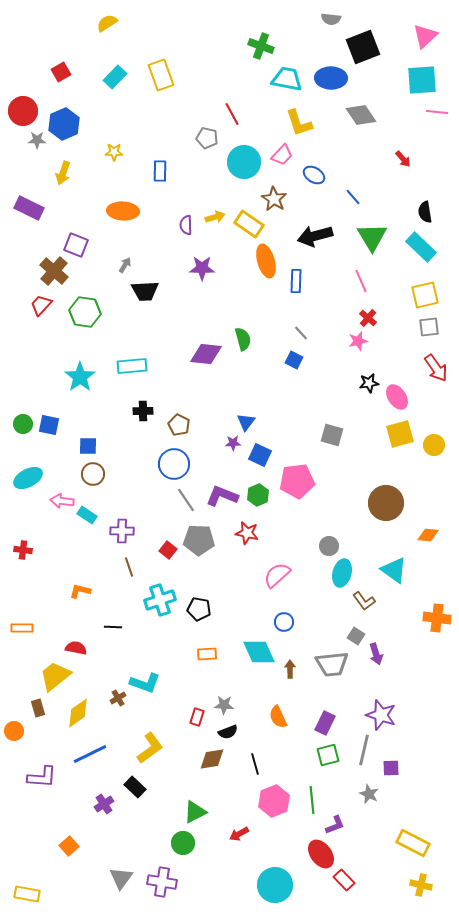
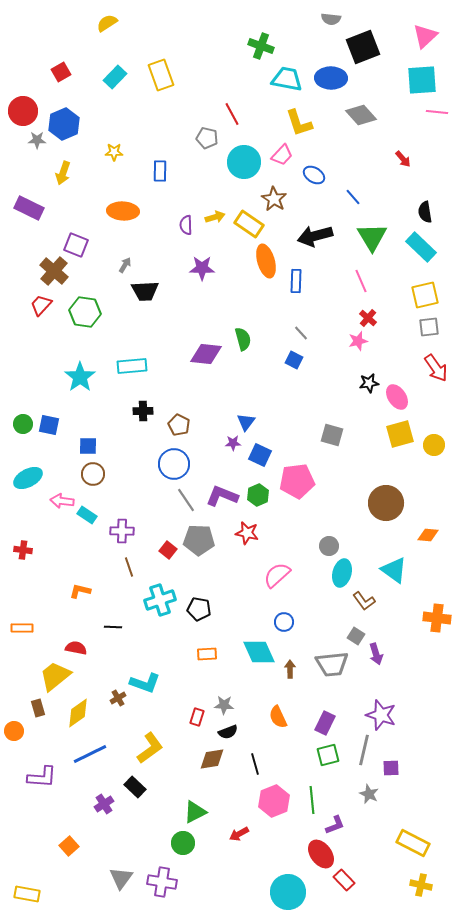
gray diamond at (361, 115): rotated 8 degrees counterclockwise
cyan circle at (275, 885): moved 13 px right, 7 px down
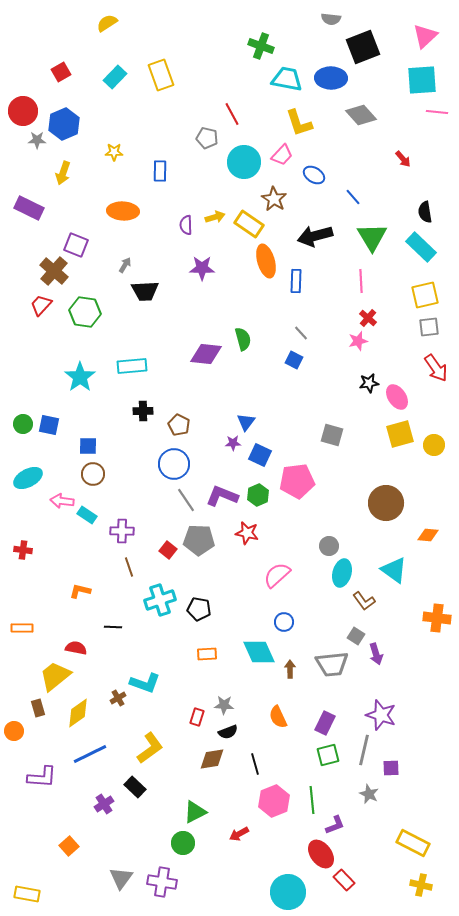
pink line at (361, 281): rotated 20 degrees clockwise
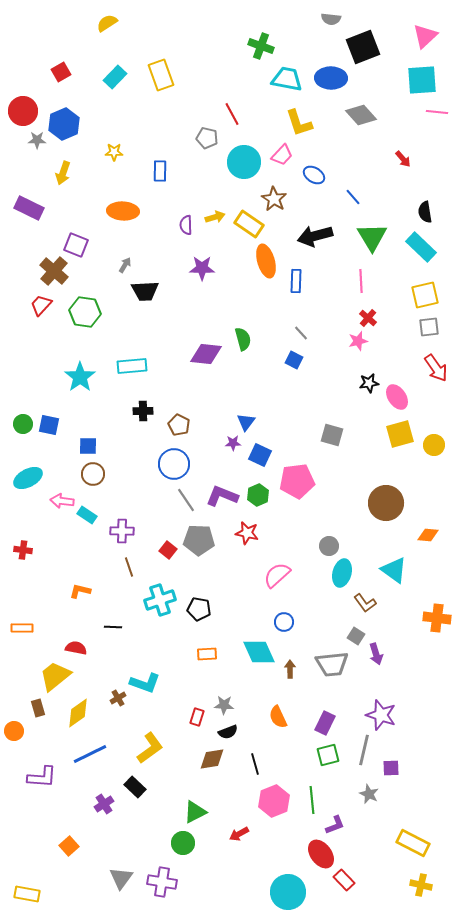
brown L-shape at (364, 601): moved 1 px right, 2 px down
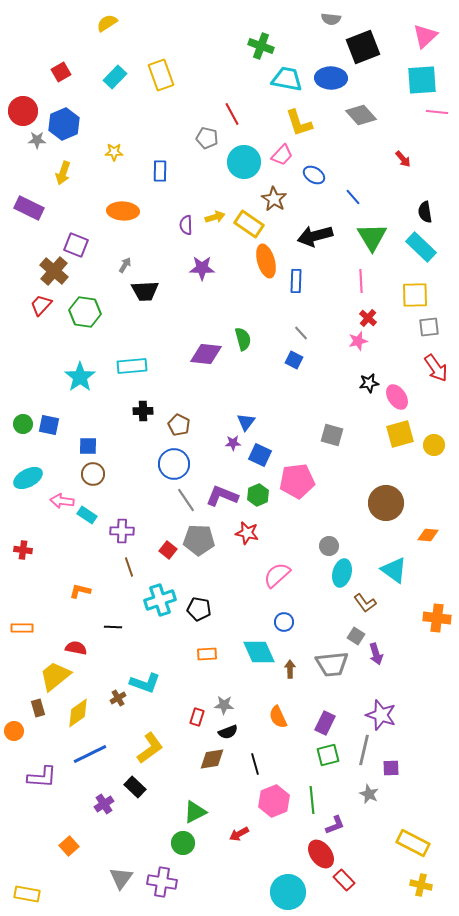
yellow square at (425, 295): moved 10 px left; rotated 12 degrees clockwise
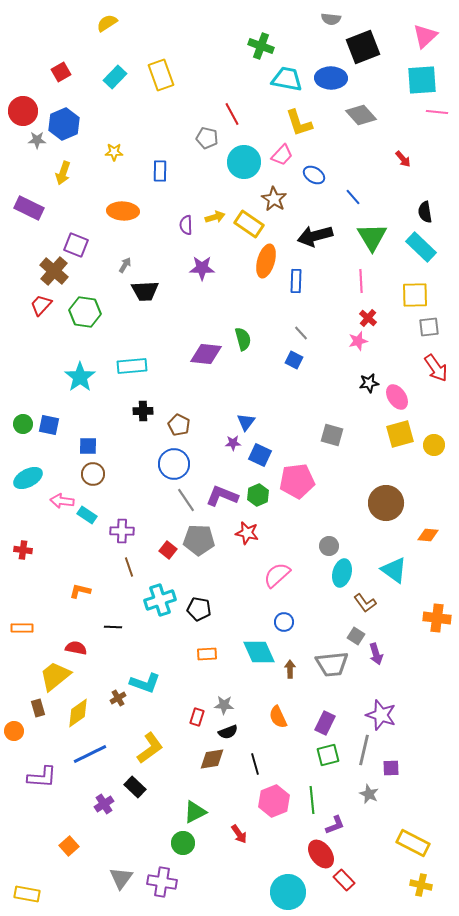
orange ellipse at (266, 261): rotated 32 degrees clockwise
red arrow at (239, 834): rotated 96 degrees counterclockwise
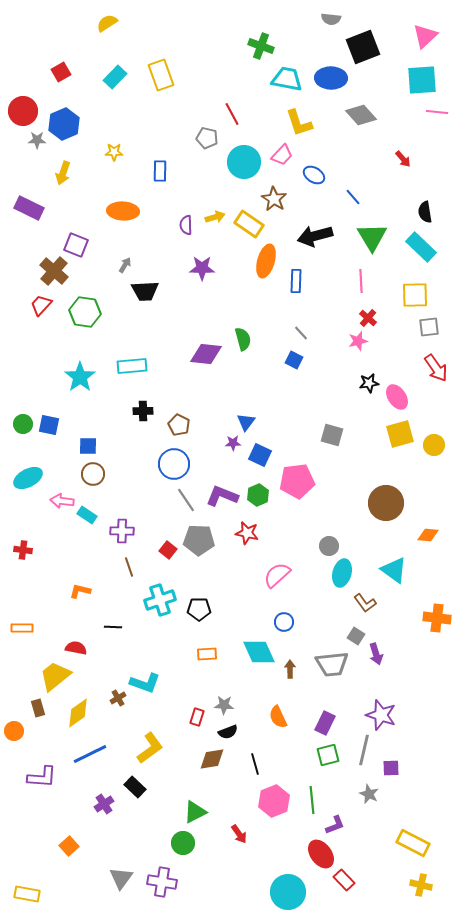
black pentagon at (199, 609): rotated 10 degrees counterclockwise
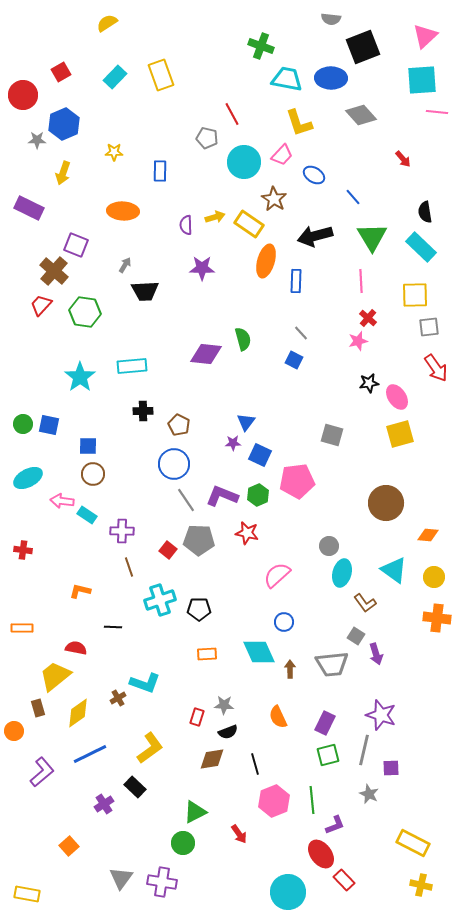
red circle at (23, 111): moved 16 px up
yellow circle at (434, 445): moved 132 px down
purple L-shape at (42, 777): moved 5 px up; rotated 44 degrees counterclockwise
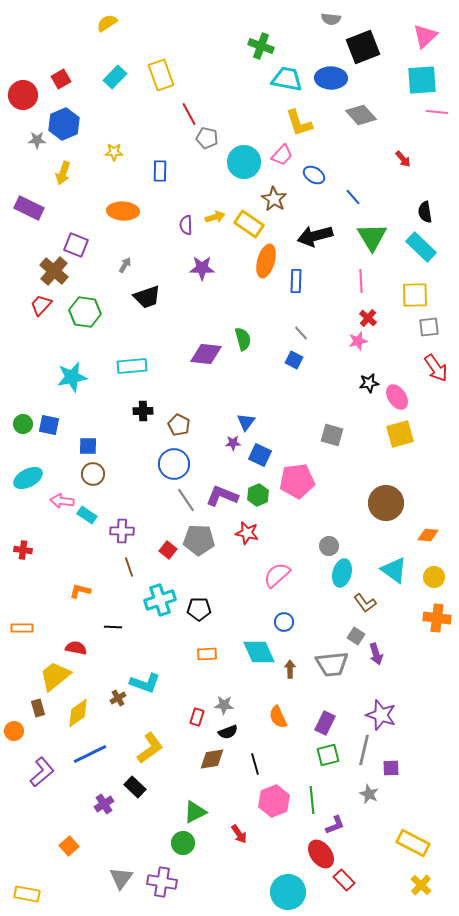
red square at (61, 72): moved 7 px down
red line at (232, 114): moved 43 px left
black trapezoid at (145, 291): moved 2 px right, 6 px down; rotated 16 degrees counterclockwise
cyan star at (80, 377): moved 8 px left; rotated 24 degrees clockwise
yellow cross at (421, 885): rotated 30 degrees clockwise
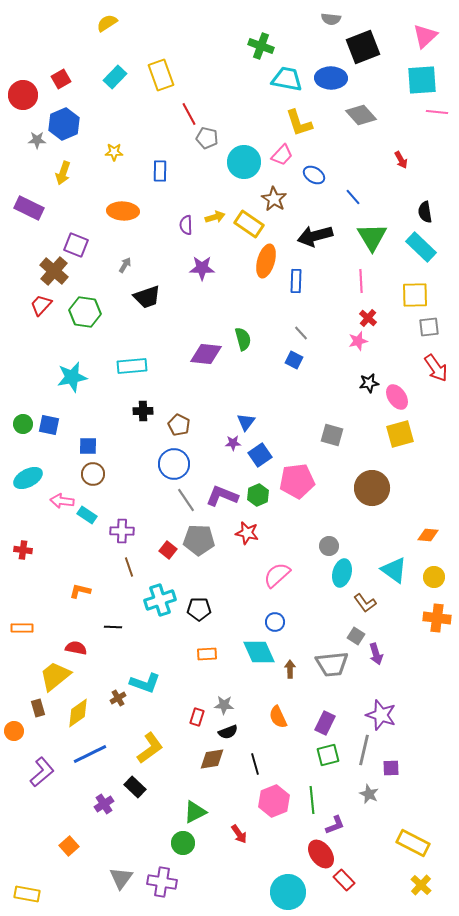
red arrow at (403, 159): moved 2 px left, 1 px down; rotated 12 degrees clockwise
blue square at (260, 455): rotated 30 degrees clockwise
brown circle at (386, 503): moved 14 px left, 15 px up
blue circle at (284, 622): moved 9 px left
